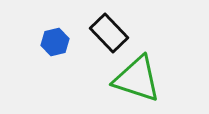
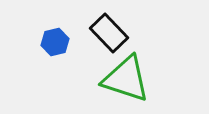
green triangle: moved 11 px left
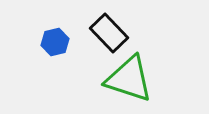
green triangle: moved 3 px right
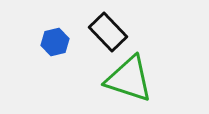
black rectangle: moved 1 px left, 1 px up
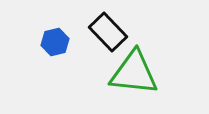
green triangle: moved 5 px right, 6 px up; rotated 12 degrees counterclockwise
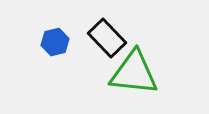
black rectangle: moved 1 px left, 6 px down
